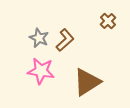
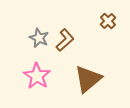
pink star: moved 4 px left, 5 px down; rotated 24 degrees clockwise
brown triangle: moved 1 px right, 3 px up; rotated 8 degrees counterclockwise
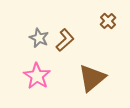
brown triangle: moved 4 px right, 1 px up
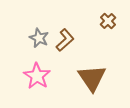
brown triangle: rotated 24 degrees counterclockwise
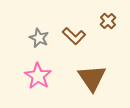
brown L-shape: moved 9 px right, 4 px up; rotated 85 degrees clockwise
pink star: moved 1 px right
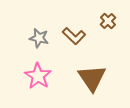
gray star: rotated 12 degrees counterclockwise
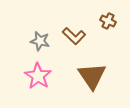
brown cross: rotated 21 degrees counterclockwise
gray star: moved 1 px right, 3 px down
brown triangle: moved 2 px up
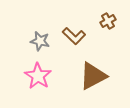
brown cross: rotated 35 degrees clockwise
brown triangle: moved 1 px right; rotated 36 degrees clockwise
